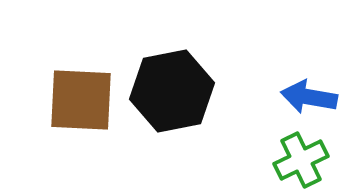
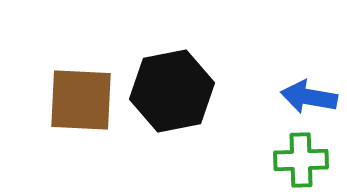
green cross: rotated 24 degrees clockwise
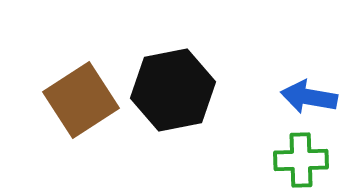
black hexagon: moved 1 px right, 1 px up
brown square: rotated 36 degrees counterclockwise
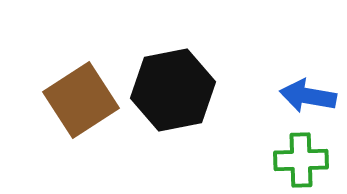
blue arrow: moved 1 px left, 1 px up
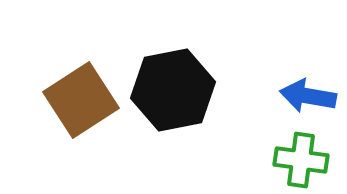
green cross: rotated 10 degrees clockwise
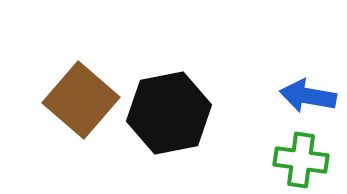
black hexagon: moved 4 px left, 23 px down
brown square: rotated 16 degrees counterclockwise
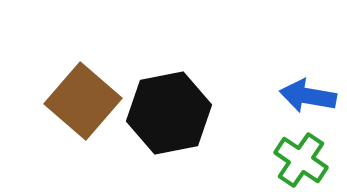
brown square: moved 2 px right, 1 px down
green cross: rotated 26 degrees clockwise
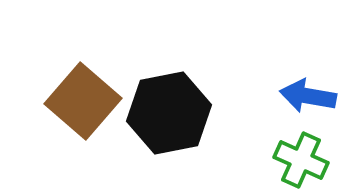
green cross: rotated 10 degrees counterclockwise
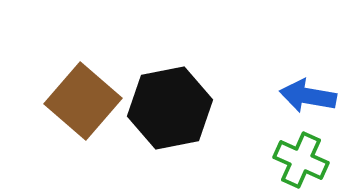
black hexagon: moved 1 px right, 5 px up
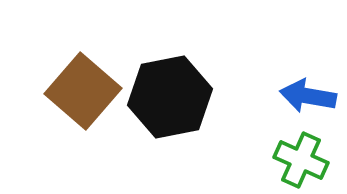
brown square: moved 10 px up
black hexagon: moved 11 px up
